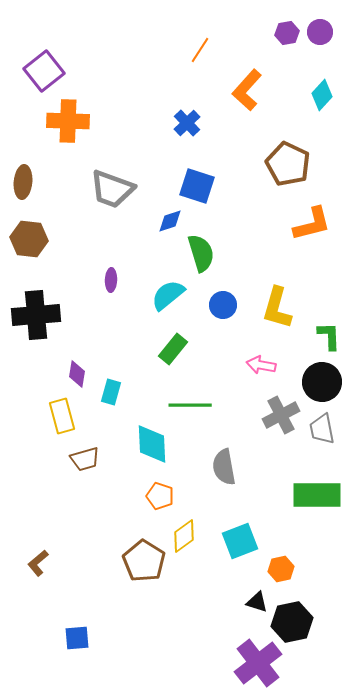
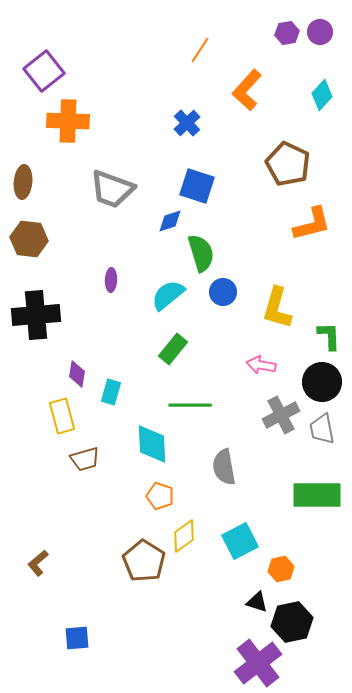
blue circle at (223, 305): moved 13 px up
cyan square at (240, 541): rotated 6 degrees counterclockwise
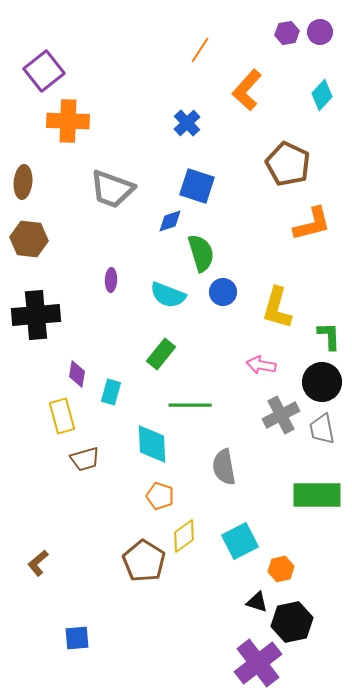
cyan semicircle at (168, 295): rotated 120 degrees counterclockwise
green rectangle at (173, 349): moved 12 px left, 5 px down
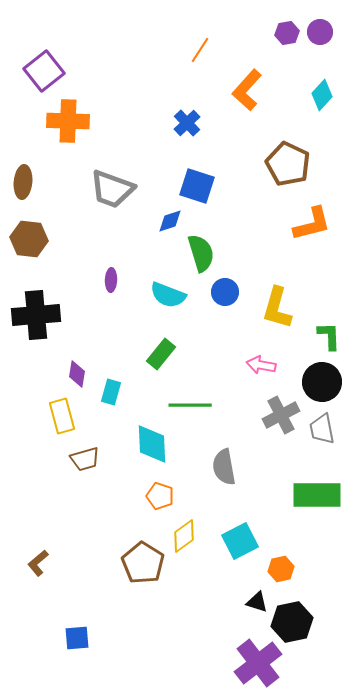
blue circle at (223, 292): moved 2 px right
brown pentagon at (144, 561): moved 1 px left, 2 px down
